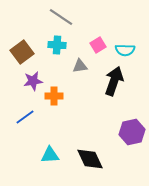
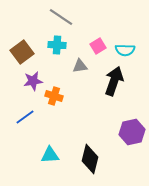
pink square: moved 1 px down
orange cross: rotated 18 degrees clockwise
black diamond: rotated 40 degrees clockwise
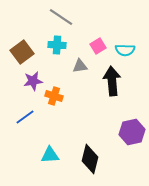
black arrow: moved 2 px left; rotated 24 degrees counterclockwise
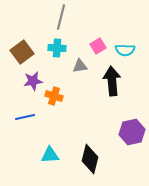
gray line: rotated 70 degrees clockwise
cyan cross: moved 3 px down
blue line: rotated 24 degrees clockwise
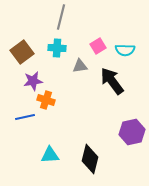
black arrow: rotated 32 degrees counterclockwise
orange cross: moved 8 px left, 4 px down
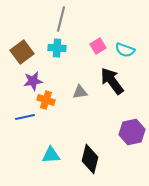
gray line: moved 2 px down
cyan semicircle: rotated 18 degrees clockwise
gray triangle: moved 26 px down
cyan triangle: moved 1 px right
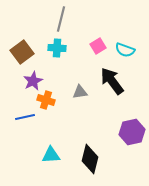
purple star: rotated 18 degrees counterclockwise
